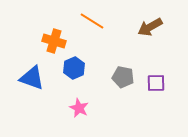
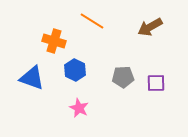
blue hexagon: moved 1 px right, 2 px down; rotated 10 degrees counterclockwise
gray pentagon: rotated 15 degrees counterclockwise
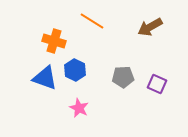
blue triangle: moved 13 px right
purple square: moved 1 px right, 1 px down; rotated 24 degrees clockwise
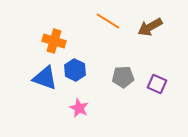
orange line: moved 16 px right
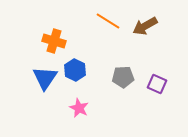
brown arrow: moved 5 px left, 1 px up
blue triangle: rotated 44 degrees clockwise
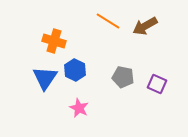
gray pentagon: rotated 15 degrees clockwise
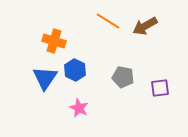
purple square: moved 3 px right, 4 px down; rotated 30 degrees counterclockwise
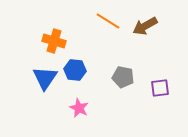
blue hexagon: rotated 20 degrees counterclockwise
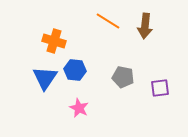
brown arrow: rotated 55 degrees counterclockwise
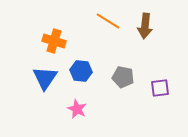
blue hexagon: moved 6 px right, 1 px down
pink star: moved 2 px left, 1 px down
